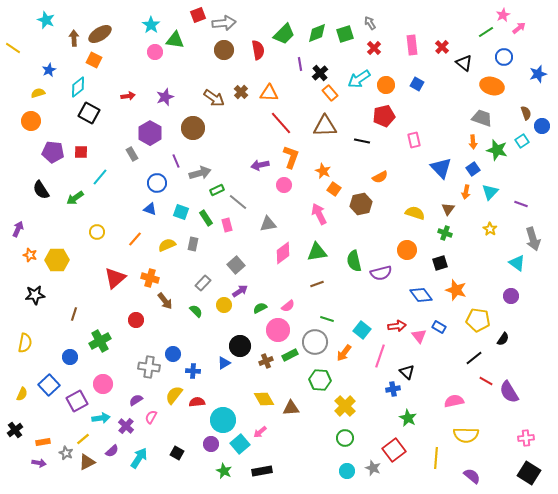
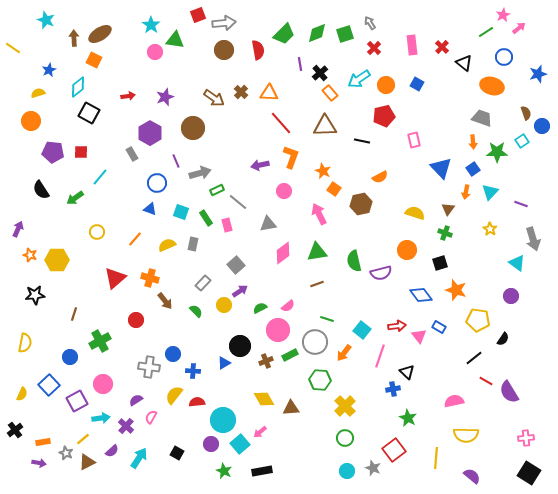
green star at (497, 150): moved 2 px down; rotated 15 degrees counterclockwise
pink circle at (284, 185): moved 6 px down
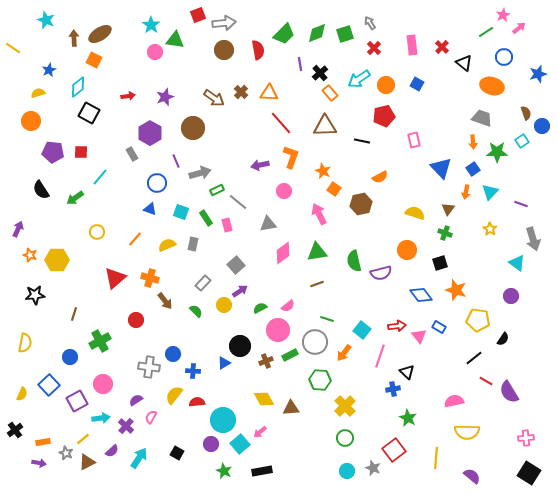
yellow semicircle at (466, 435): moved 1 px right, 3 px up
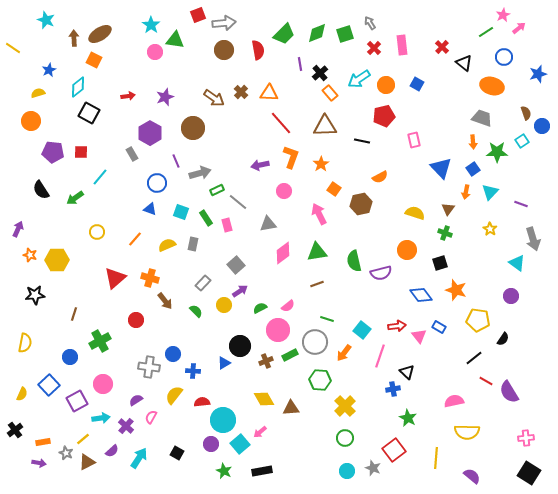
pink rectangle at (412, 45): moved 10 px left
orange star at (323, 171): moved 2 px left, 7 px up; rotated 14 degrees clockwise
red semicircle at (197, 402): moved 5 px right
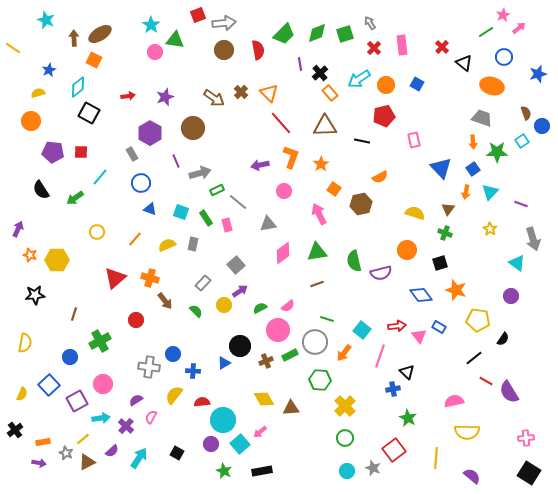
orange triangle at (269, 93): rotated 42 degrees clockwise
blue circle at (157, 183): moved 16 px left
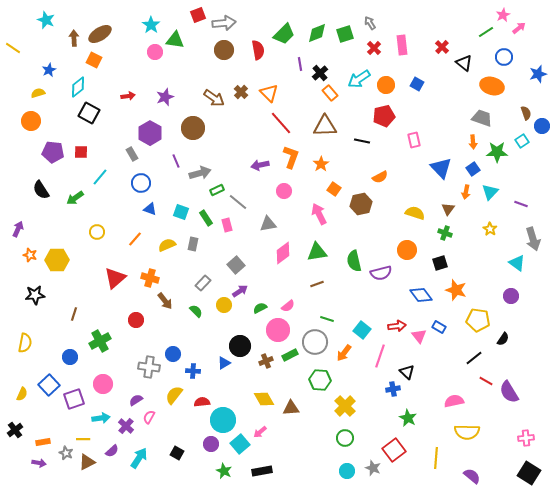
purple square at (77, 401): moved 3 px left, 2 px up; rotated 10 degrees clockwise
pink semicircle at (151, 417): moved 2 px left
yellow line at (83, 439): rotated 40 degrees clockwise
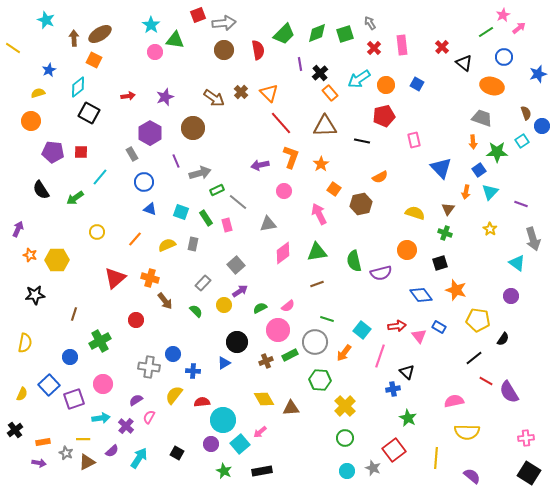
blue square at (473, 169): moved 6 px right, 1 px down
blue circle at (141, 183): moved 3 px right, 1 px up
black circle at (240, 346): moved 3 px left, 4 px up
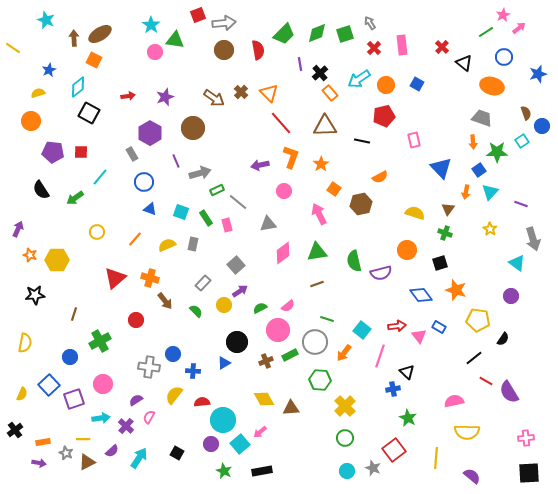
black square at (529, 473): rotated 35 degrees counterclockwise
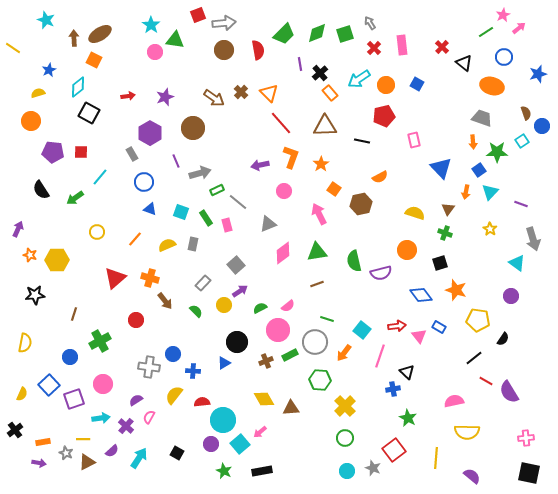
gray triangle at (268, 224): rotated 12 degrees counterclockwise
black square at (529, 473): rotated 15 degrees clockwise
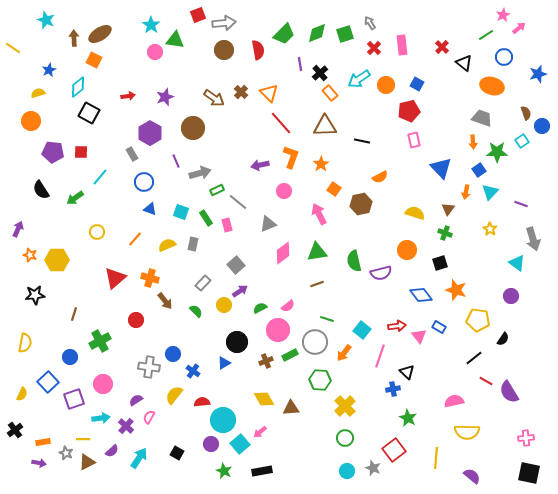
green line at (486, 32): moved 3 px down
red pentagon at (384, 116): moved 25 px right, 5 px up
blue cross at (193, 371): rotated 32 degrees clockwise
blue square at (49, 385): moved 1 px left, 3 px up
